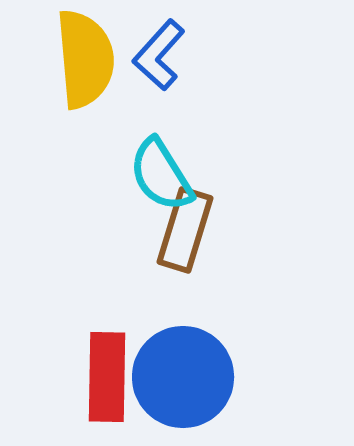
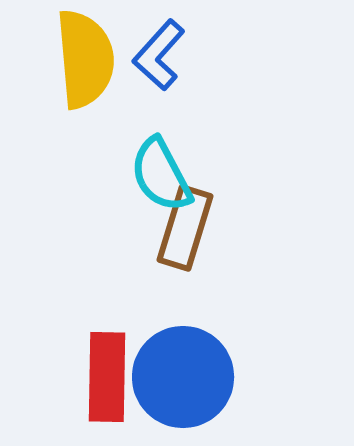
cyan semicircle: rotated 4 degrees clockwise
brown rectangle: moved 2 px up
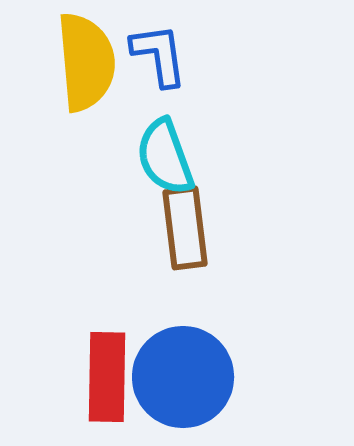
blue L-shape: rotated 130 degrees clockwise
yellow semicircle: moved 1 px right, 3 px down
cyan semicircle: moved 4 px right, 18 px up; rotated 8 degrees clockwise
brown rectangle: rotated 24 degrees counterclockwise
